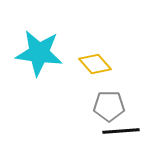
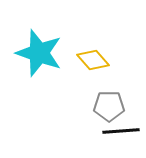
cyan star: rotated 12 degrees clockwise
yellow diamond: moved 2 px left, 4 px up
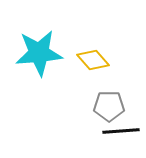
cyan star: rotated 24 degrees counterclockwise
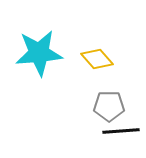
yellow diamond: moved 4 px right, 1 px up
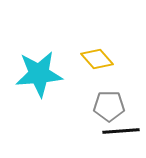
cyan star: moved 21 px down
